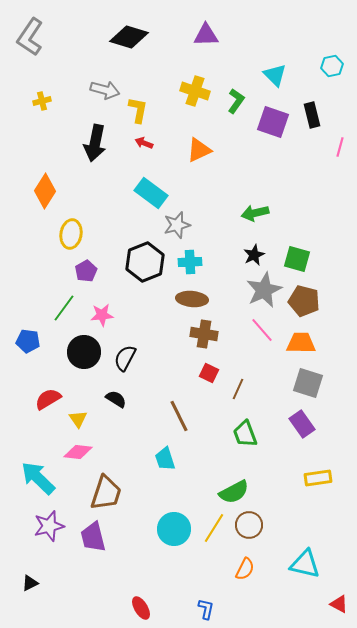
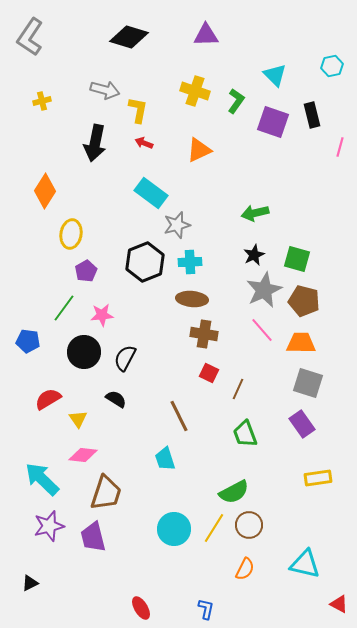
pink diamond at (78, 452): moved 5 px right, 3 px down
cyan arrow at (38, 478): moved 4 px right, 1 px down
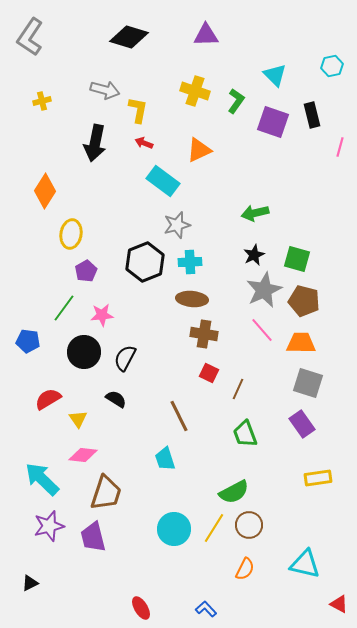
cyan rectangle at (151, 193): moved 12 px right, 12 px up
blue L-shape at (206, 609): rotated 55 degrees counterclockwise
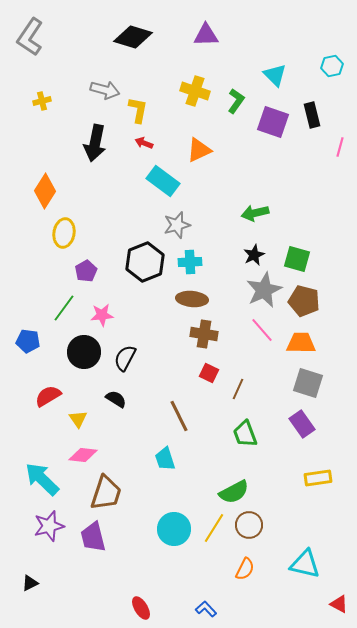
black diamond at (129, 37): moved 4 px right
yellow ellipse at (71, 234): moved 7 px left, 1 px up
red semicircle at (48, 399): moved 3 px up
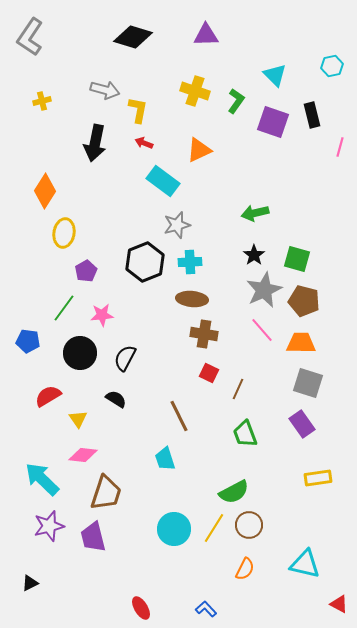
black star at (254, 255): rotated 10 degrees counterclockwise
black circle at (84, 352): moved 4 px left, 1 px down
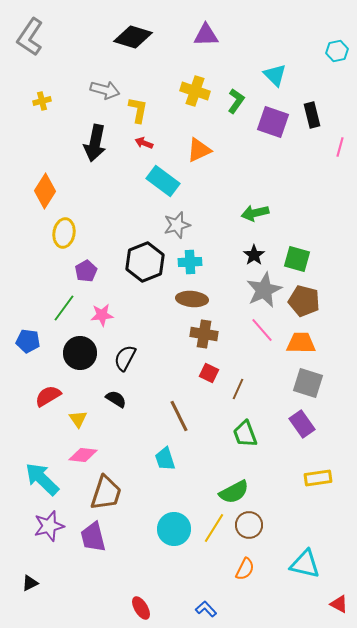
cyan hexagon at (332, 66): moved 5 px right, 15 px up
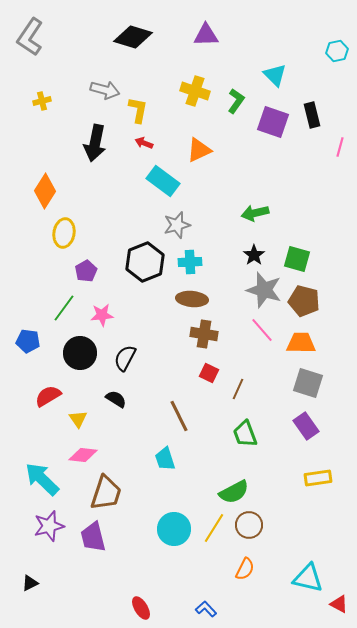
gray star at (264, 290): rotated 30 degrees counterclockwise
purple rectangle at (302, 424): moved 4 px right, 2 px down
cyan triangle at (305, 564): moved 3 px right, 14 px down
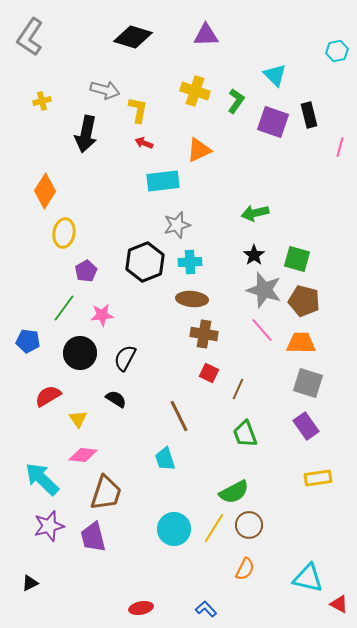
black rectangle at (312, 115): moved 3 px left
black arrow at (95, 143): moved 9 px left, 9 px up
cyan rectangle at (163, 181): rotated 44 degrees counterclockwise
red ellipse at (141, 608): rotated 70 degrees counterclockwise
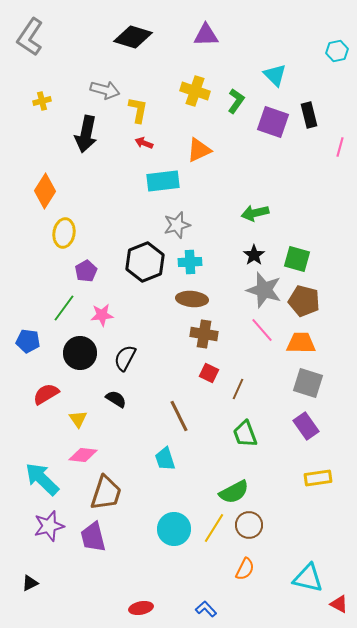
red semicircle at (48, 396): moved 2 px left, 2 px up
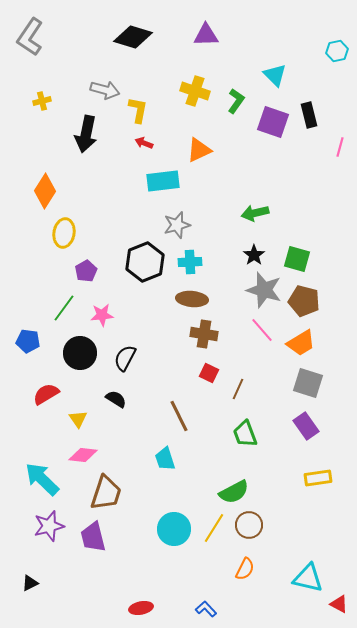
orange trapezoid at (301, 343): rotated 148 degrees clockwise
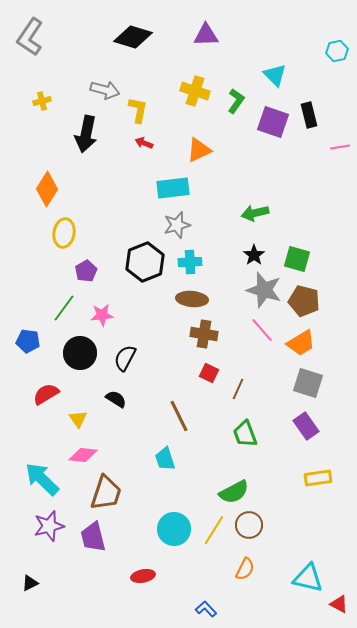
pink line at (340, 147): rotated 66 degrees clockwise
cyan rectangle at (163, 181): moved 10 px right, 7 px down
orange diamond at (45, 191): moved 2 px right, 2 px up
yellow line at (214, 528): moved 2 px down
red ellipse at (141, 608): moved 2 px right, 32 px up
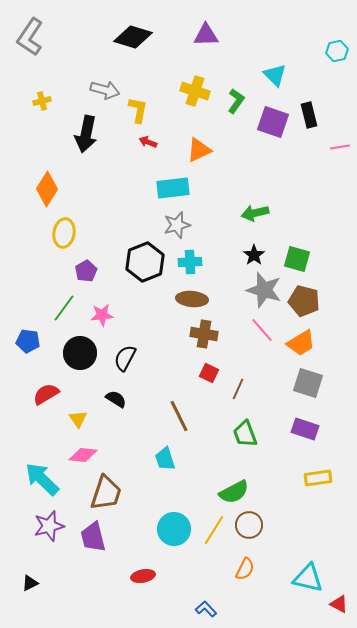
red arrow at (144, 143): moved 4 px right, 1 px up
purple rectangle at (306, 426): moved 1 px left, 3 px down; rotated 36 degrees counterclockwise
